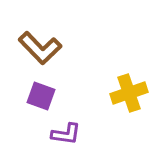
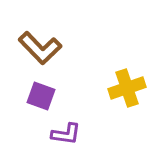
yellow cross: moved 2 px left, 5 px up
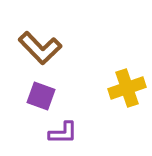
purple L-shape: moved 3 px left, 1 px up; rotated 8 degrees counterclockwise
